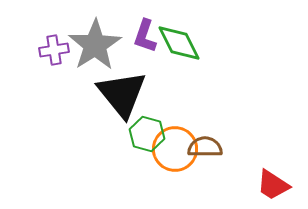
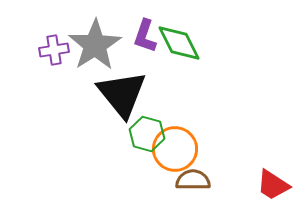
brown semicircle: moved 12 px left, 33 px down
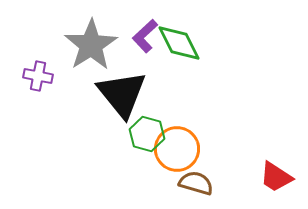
purple L-shape: rotated 28 degrees clockwise
gray star: moved 4 px left
purple cross: moved 16 px left, 26 px down; rotated 20 degrees clockwise
orange circle: moved 2 px right
brown semicircle: moved 3 px right, 3 px down; rotated 16 degrees clockwise
red trapezoid: moved 3 px right, 8 px up
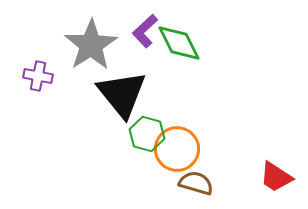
purple L-shape: moved 5 px up
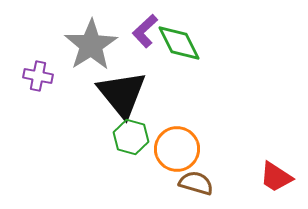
green hexagon: moved 16 px left, 3 px down
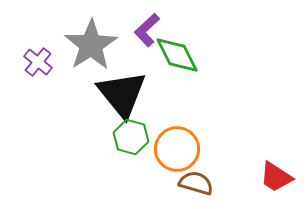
purple L-shape: moved 2 px right, 1 px up
green diamond: moved 2 px left, 12 px down
purple cross: moved 14 px up; rotated 28 degrees clockwise
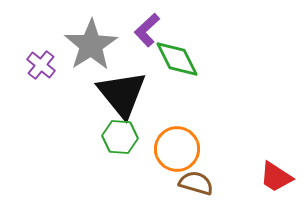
green diamond: moved 4 px down
purple cross: moved 3 px right, 3 px down
green hexagon: moved 11 px left; rotated 12 degrees counterclockwise
